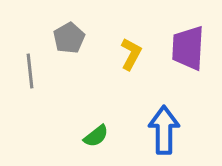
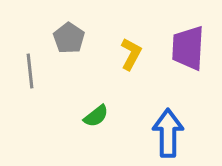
gray pentagon: rotated 8 degrees counterclockwise
blue arrow: moved 4 px right, 3 px down
green semicircle: moved 20 px up
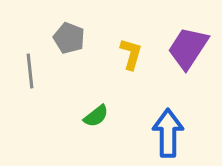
gray pentagon: rotated 12 degrees counterclockwise
purple trapezoid: rotated 30 degrees clockwise
yellow L-shape: rotated 12 degrees counterclockwise
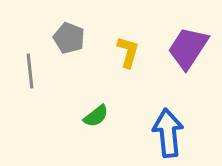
yellow L-shape: moved 3 px left, 2 px up
blue arrow: rotated 6 degrees counterclockwise
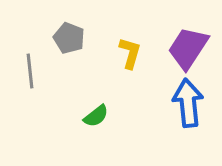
yellow L-shape: moved 2 px right, 1 px down
blue arrow: moved 20 px right, 30 px up
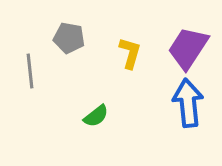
gray pentagon: rotated 12 degrees counterclockwise
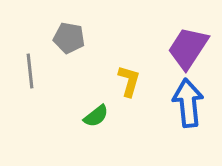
yellow L-shape: moved 1 px left, 28 px down
